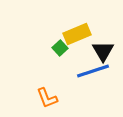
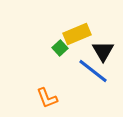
blue line: rotated 56 degrees clockwise
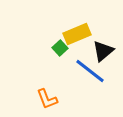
black triangle: rotated 20 degrees clockwise
blue line: moved 3 px left
orange L-shape: moved 1 px down
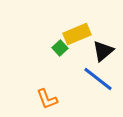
blue line: moved 8 px right, 8 px down
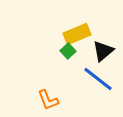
green square: moved 8 px right, 3 px down
orange L-shape: moved 1 px right, 1 px down
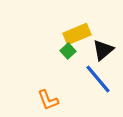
black triangle: moved 1 px up
blue line: rotated 12 degrees clockwise
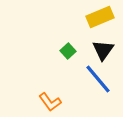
yellow rectangle: moved 23 px right, 17 px up
black triangle: rotated 15 degrees counterclockwise
orange L-shape: moved 2 px right, 2 px down; rotated 15 degrees counterclockwise
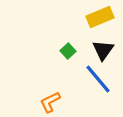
orange L-shape: rotated 100 degrees clockwise
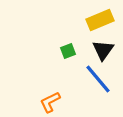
yellow rectangle: moved 3 px down
green square: rotated 21 degrees clockwise
